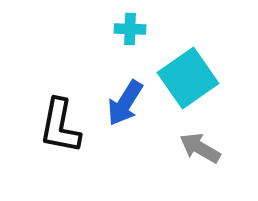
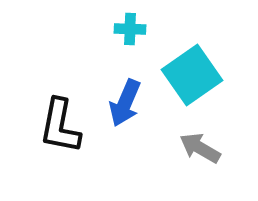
cyan square: moved 4 px right, 3 px up
blue arrow: rotated 9 degrees counterclockwise
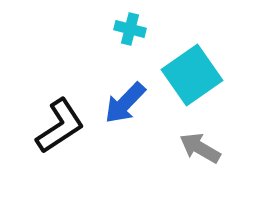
cyan cross: rotated 12 degrees clockwise
blue arrow: rotated 21 degrees clockwise
black L-shape: rotated 134 degrees counterclockwise
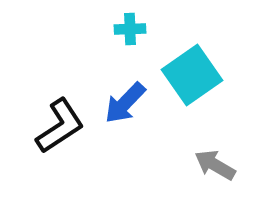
cyan cross: rotated 16 degrees counterclockwise
gray arrow: moved 15 px right, 17 px down
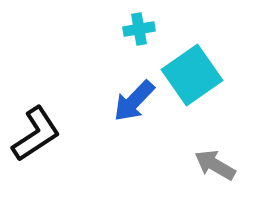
cyan cross: moved 9 px right; rotated 8 degrees counterclockwise
blue arrow: moved 9 px right, 2 px up
black L-shape: moved 24 px left, 8 px down
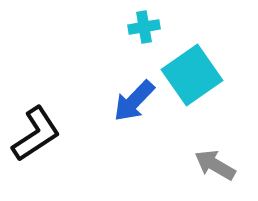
cyan cross: moved 5 px right, 2 px up
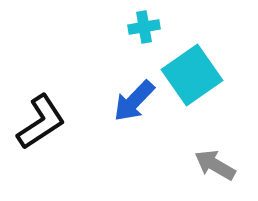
black L-shape: moved 5 px right, 12 px up
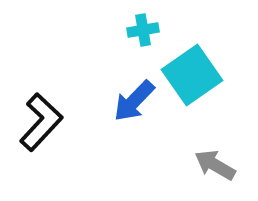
cyan cross: moved 1 px left, 3 px down
black L-shape: rotated 14 degrees counterclockwise
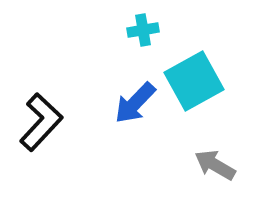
cyan square: moved 2 px right, 6 px down; rotated 6 degrees clockwise
blue arrow: moved 1 px right, 2 px down
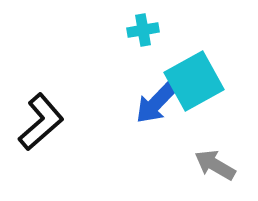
blue arrow: moved 21 px right
black L-shape: rotated 6 degrees clockwise
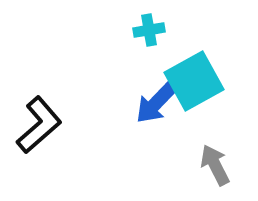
cyan cross: moved 6 px right
black L-shape: moved 2 px left, 3 px down
gray arrow: rotated 33 degrees clockwise
